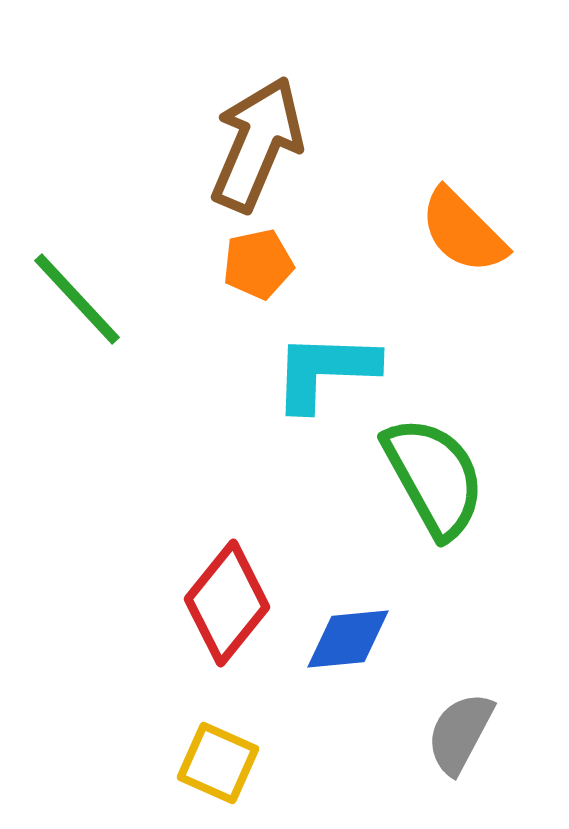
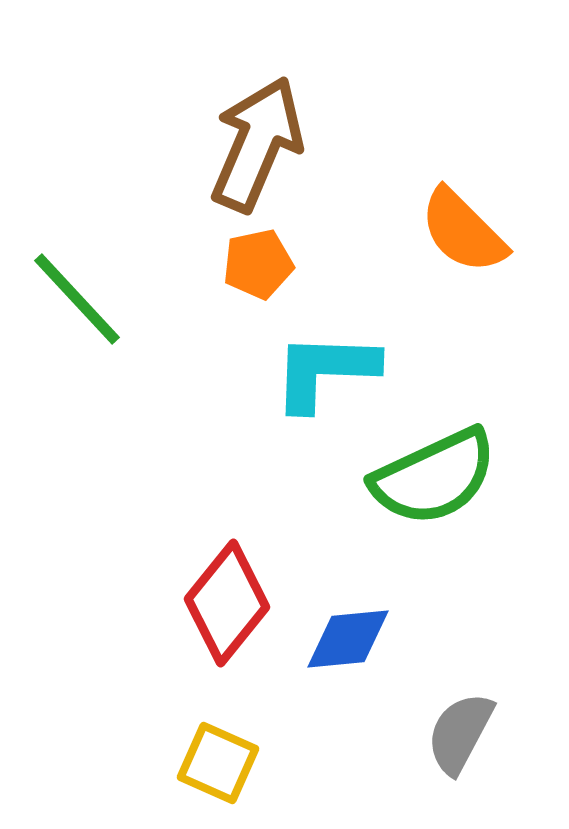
green semicircle: rotated 94 degrees clockwise
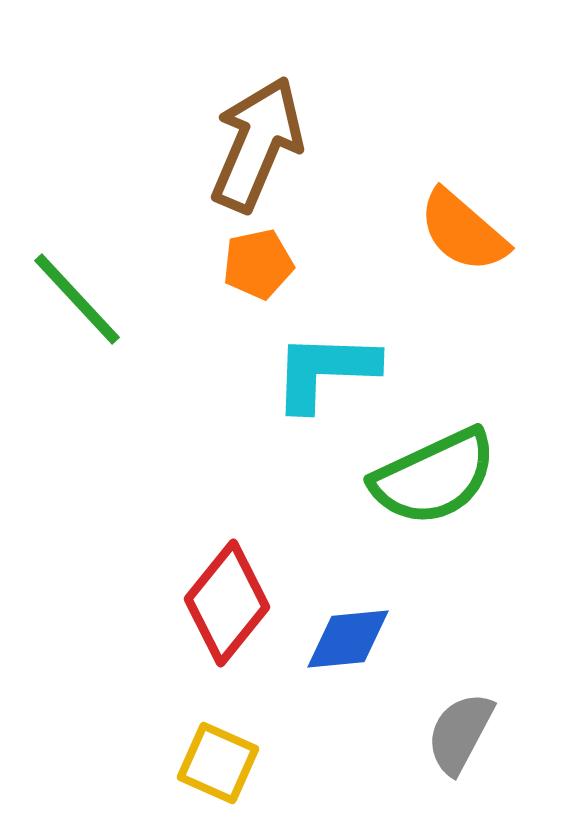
orange semicircle: rotated 4 degrees counterclockwise
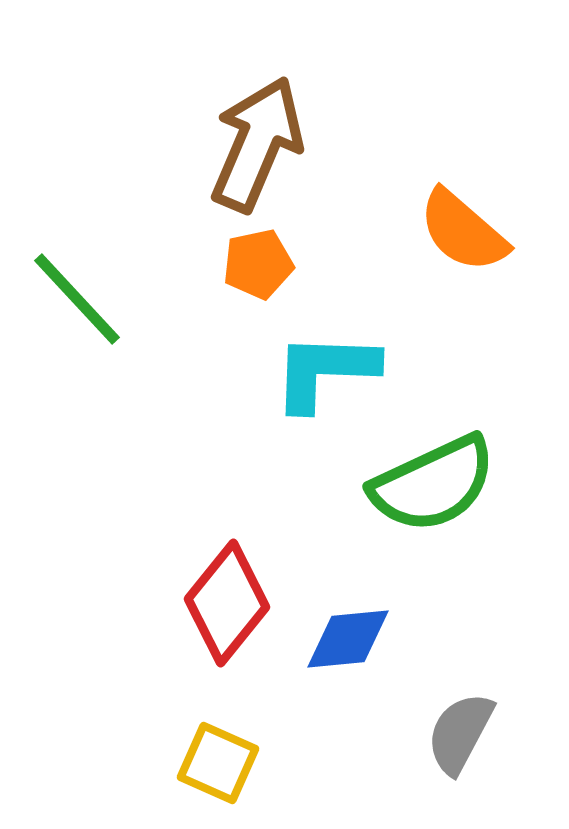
green semicircle: moved 1 px left, 7 px down
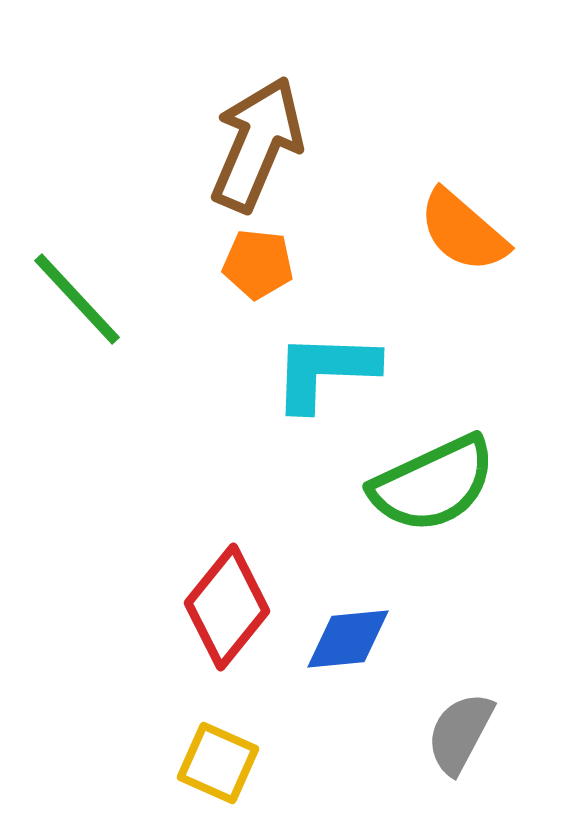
orange pentagon: rotated 18 degrees clockwise
red diamond: moved 4 px down
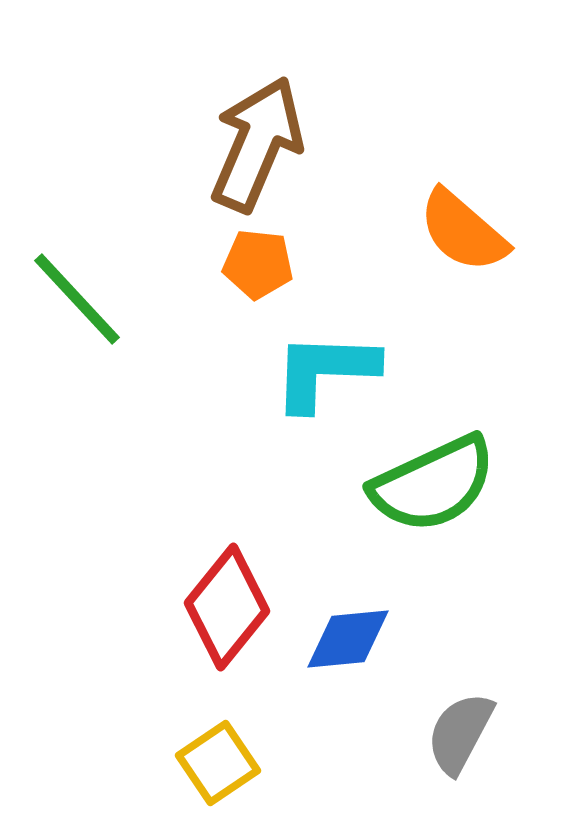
yellow square: rotated 32 degrees clockwise
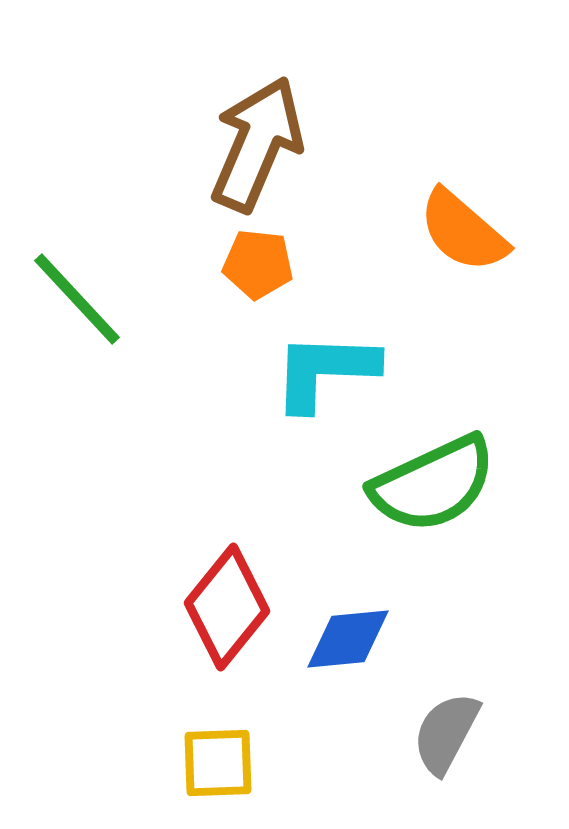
gray semicircle: moved 14 px left
yellow square: rotated 32 degrees clockwise
